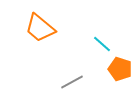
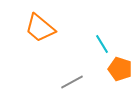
cyan line: rotated 18 degrees clockwise
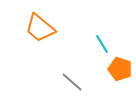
gray line: rotated 70 degrees clockwise
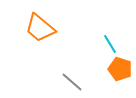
cyan line: moved 8 px right
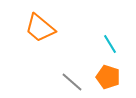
orange pentagon: moved 12 px left, 8 px down
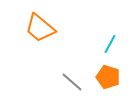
cyan line: rotated 60 degrees clockwise
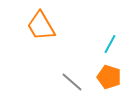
orange trapezoid: moved 1 px right, 2 px up; rotated 20 degrees clockwise
orange pentagon: moved 1 px right
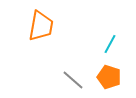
orange trapezoid: rotated 140 degrees counterclockwise
gray line: moved 1 px right, 2 px up
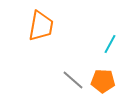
orange pentagon: moved 6 px left, 4 px down; rotated 15 degrees counterclockwise
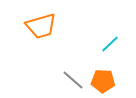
orange trapezoid: rotated 64 degrees clockwise
cyan line: rotated 18 degrees clockwise
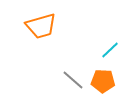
cyan line: moved 6 px down
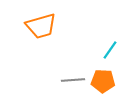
cyan line: rotated 12 degrees counterclockwise
gray line: rotated 45 degrees counterclockwise
